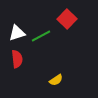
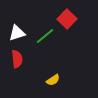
green line: moved 4 px right; rotated 12 degrees counterclockwise
yellow semicircle: moved 3 px left
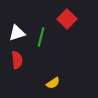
green line: moved 4 px left, 1 px down; rotated 36 degrees counterclockwise
red semicircle: moved 1 px down
yellow semicircle: moved 3 px down
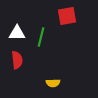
red square: moved 3 px up; rotated 36 degrees clockwise
white triangle: rotated 18 degrees clockwise
yellow semicircle: rotated 32 degrees clockwise
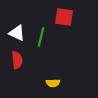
red square: moved 3 px left, 1 px down; rotated 18 degrees clockwise
white triangle: rotated 24 degrees clockwise
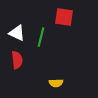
yellow semicircle: moved 3 px right
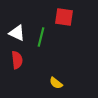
yellow semicircle: rotated 40 degrees clockwise
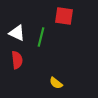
red square: moved 1 px up
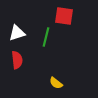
white triangle: rotated 42 degrees counterclockwise
green line: moved 5 px right
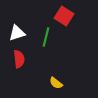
red square: rotated 24 degrees clockwise
red semicircle: moved 2 px right, 1 px up
